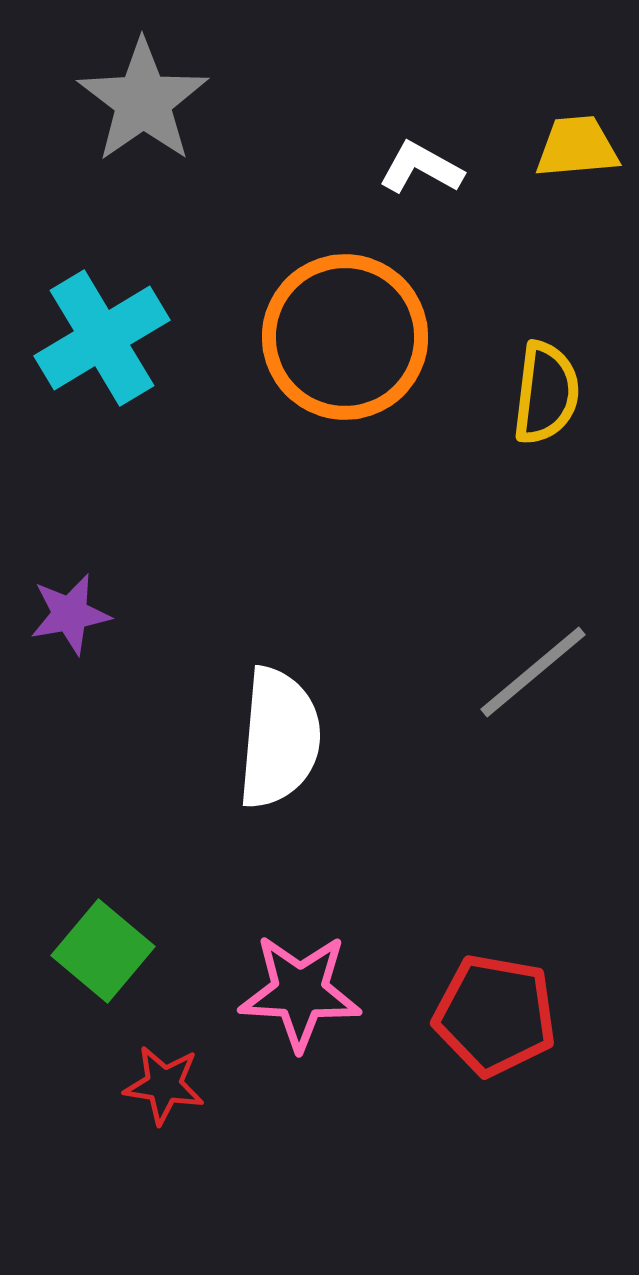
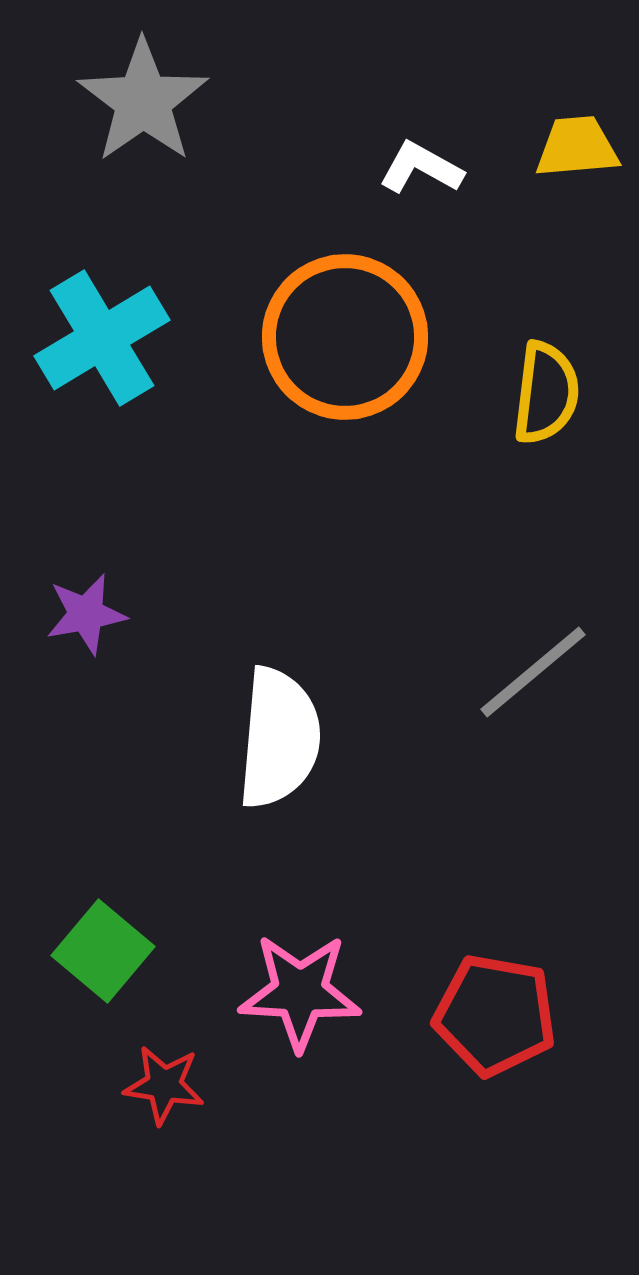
purple star: moved 16 px right
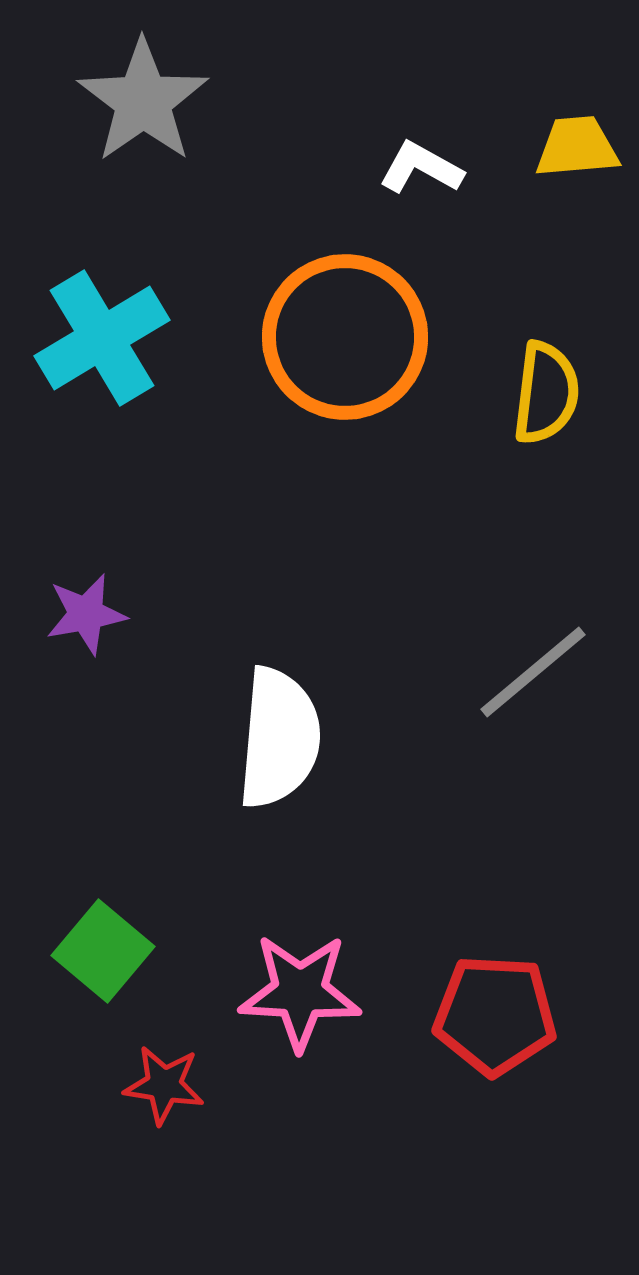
red pentagon: rotated 7 degrees counterclockwise
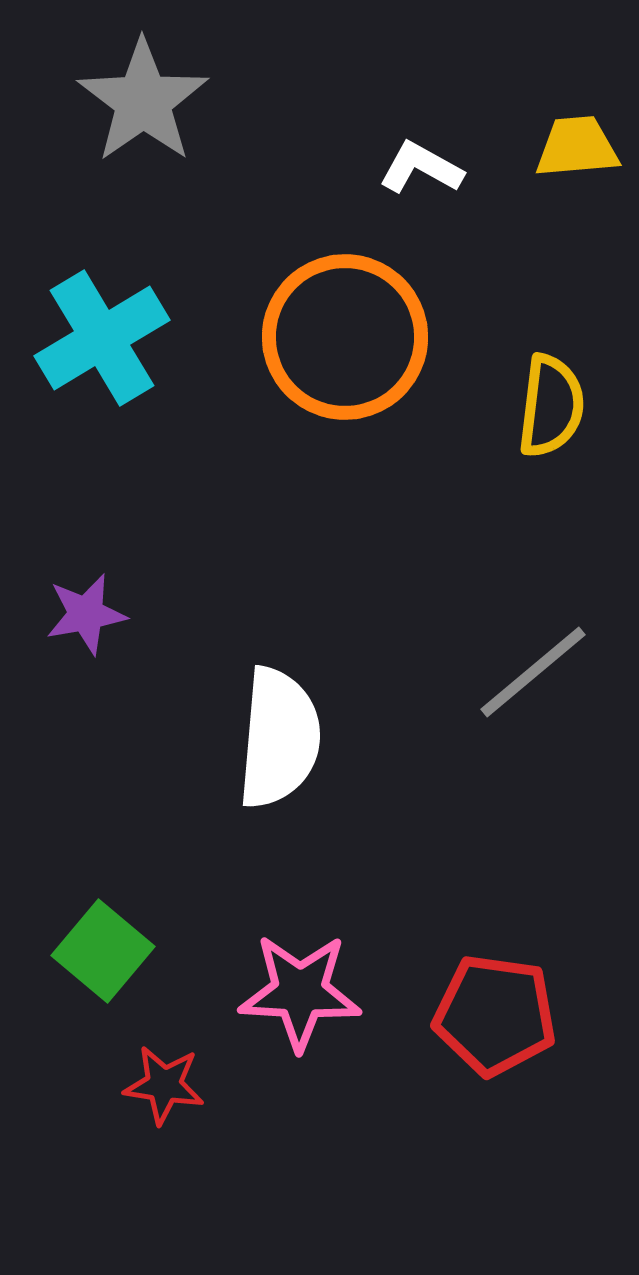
yellow semicircle: moved 5 px right, 13 px down
red pentagon: rotated 5 degrees clockwise
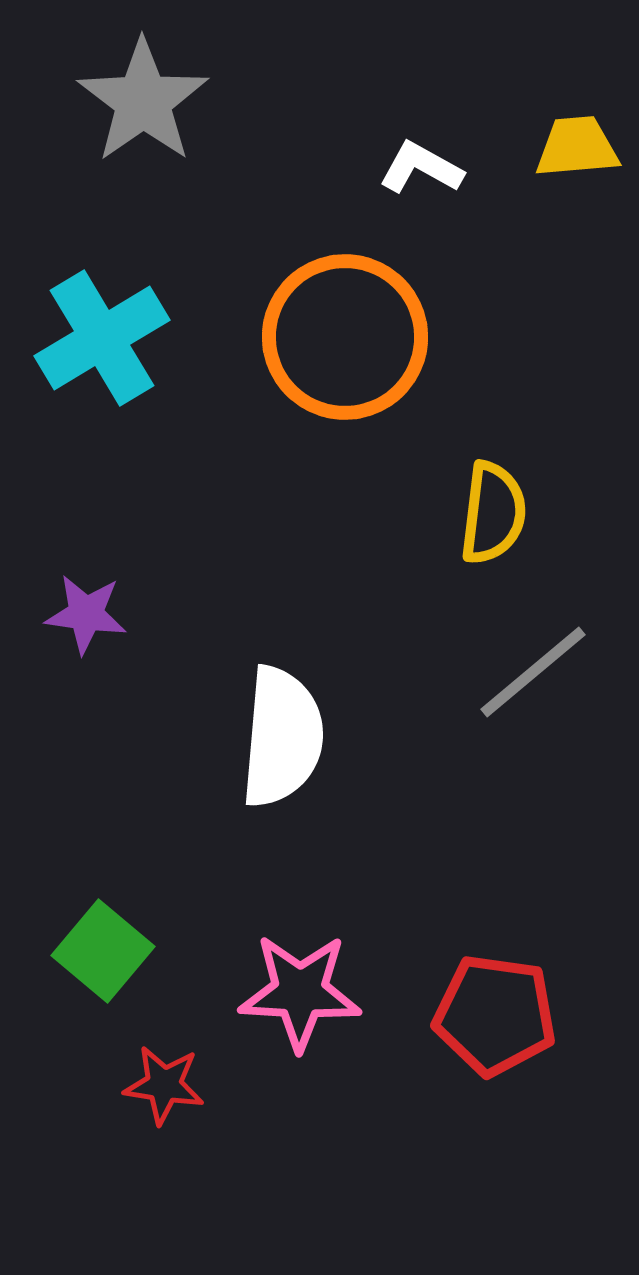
yellow semicircle: moved 58 px left, 107 px down
purple star: rotated 18 degrees clockwise
white semicircle: moved 3 px right, 1 px up
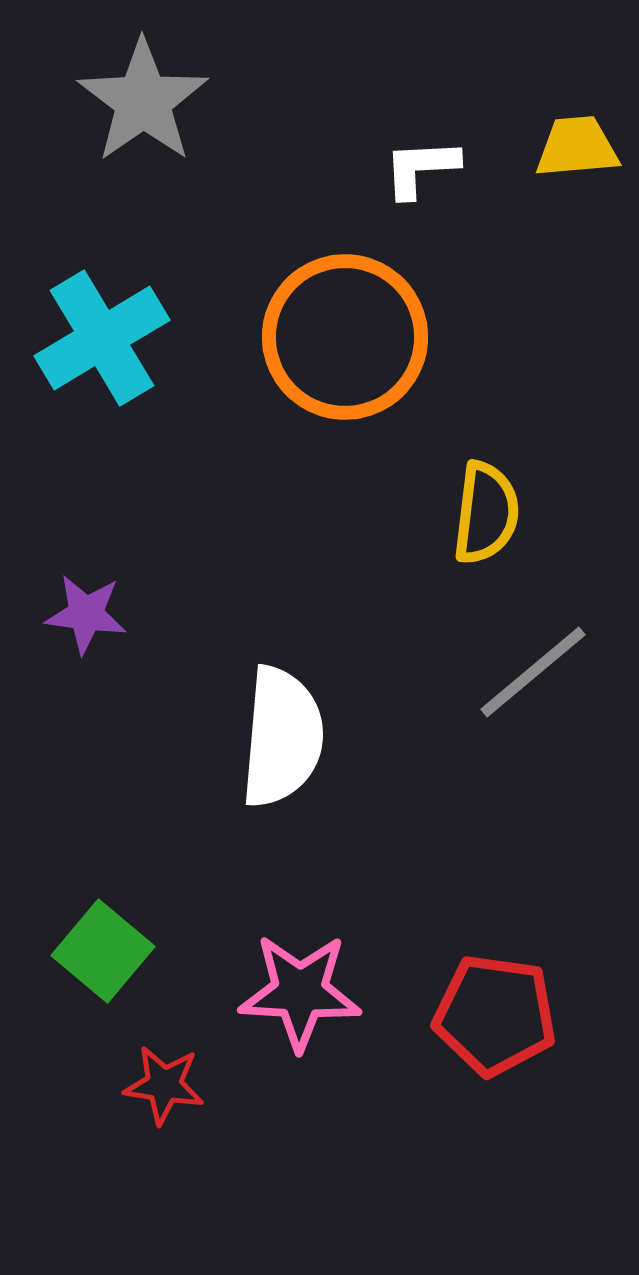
white L-shape: rotated 32 degrees counterclockwise
yellow semicircle: moved 7 px left
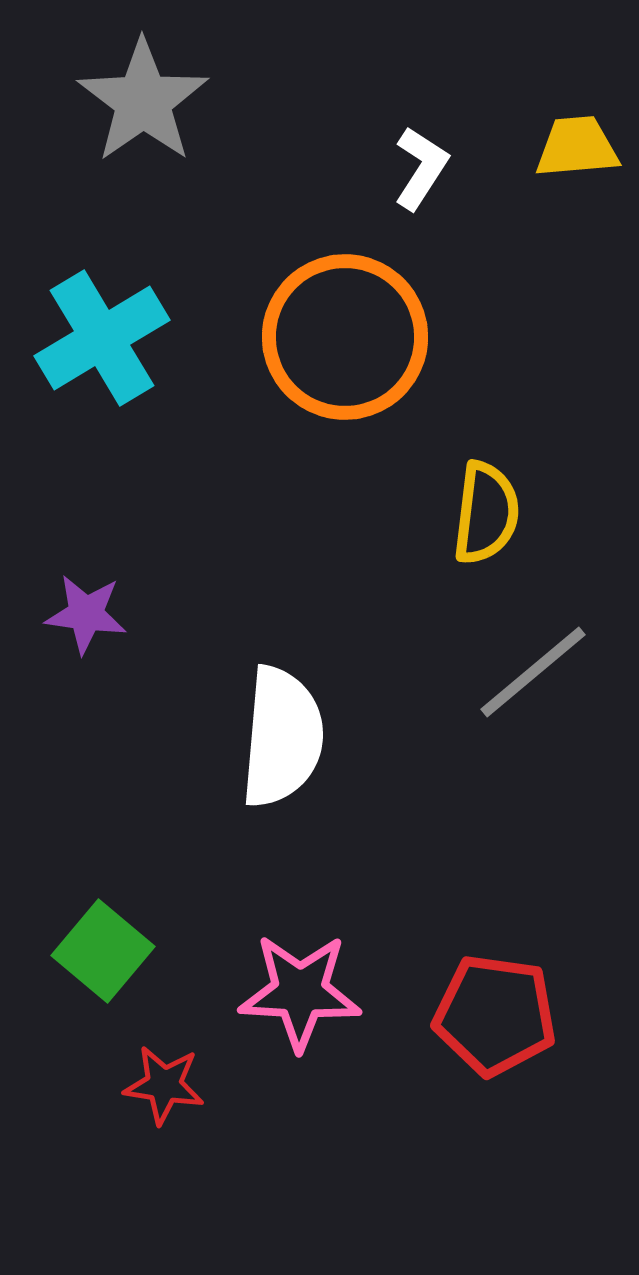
white L-shape: rotated 126 degrees clockwise
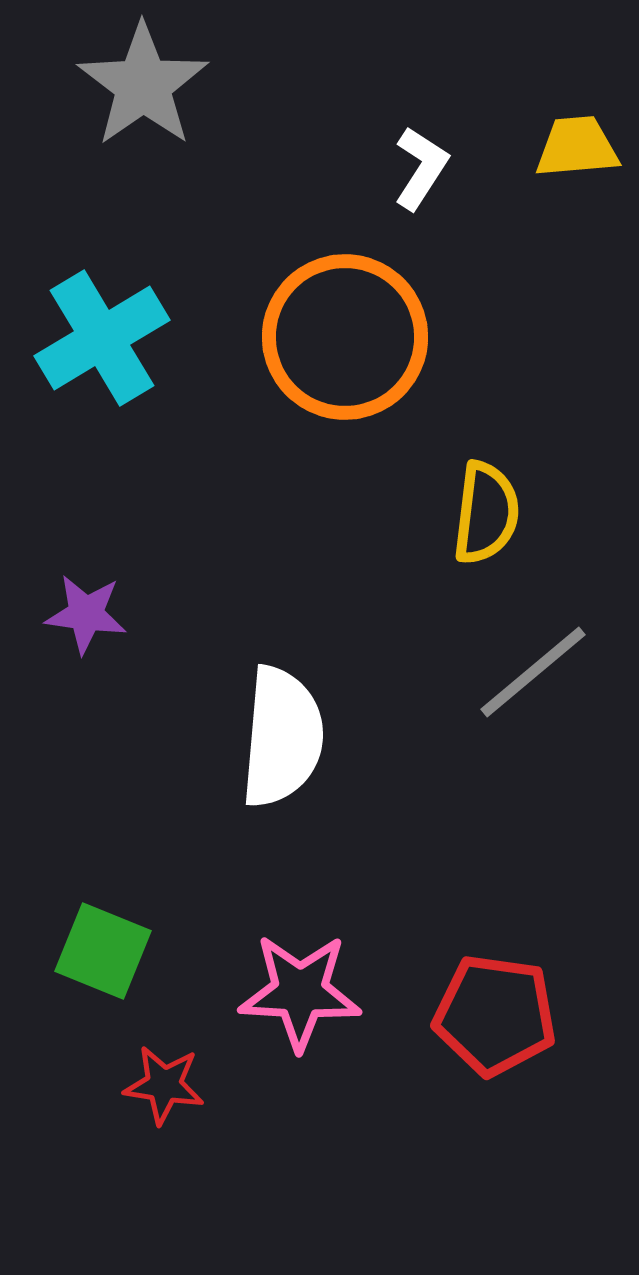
gray star: moved 16 px up
green square: rotated 18 degrees counterclockwise
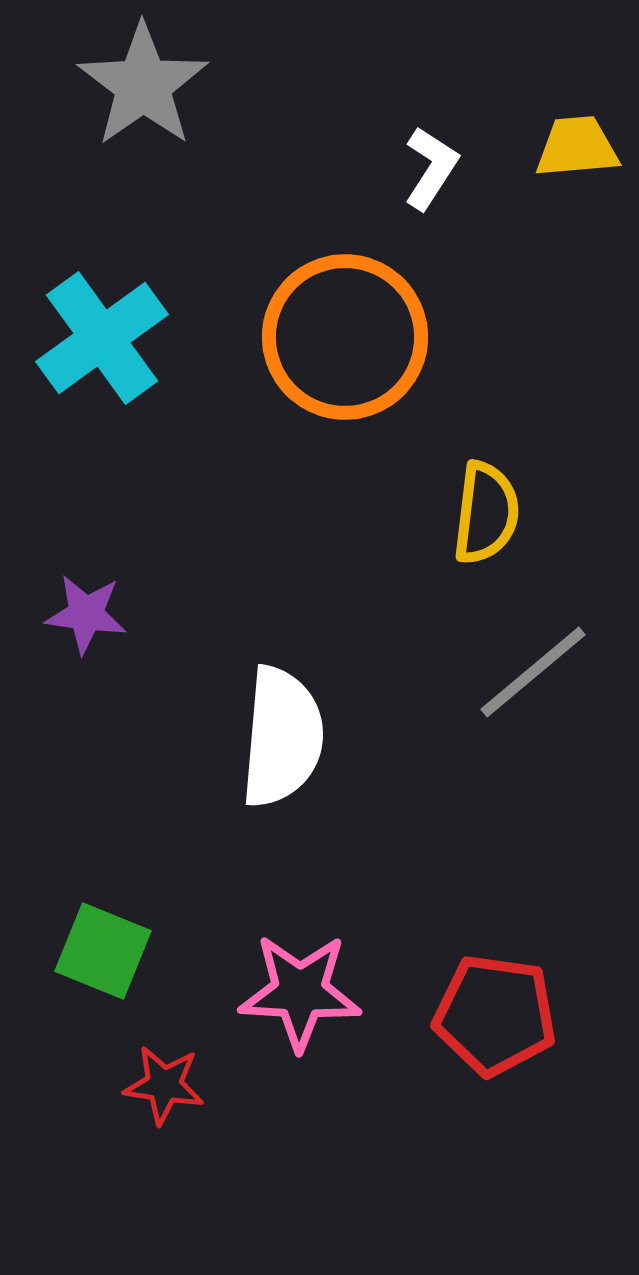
white L-shape: moved 10 px right
cyan cross: rotated 5 degrees counterclockwise
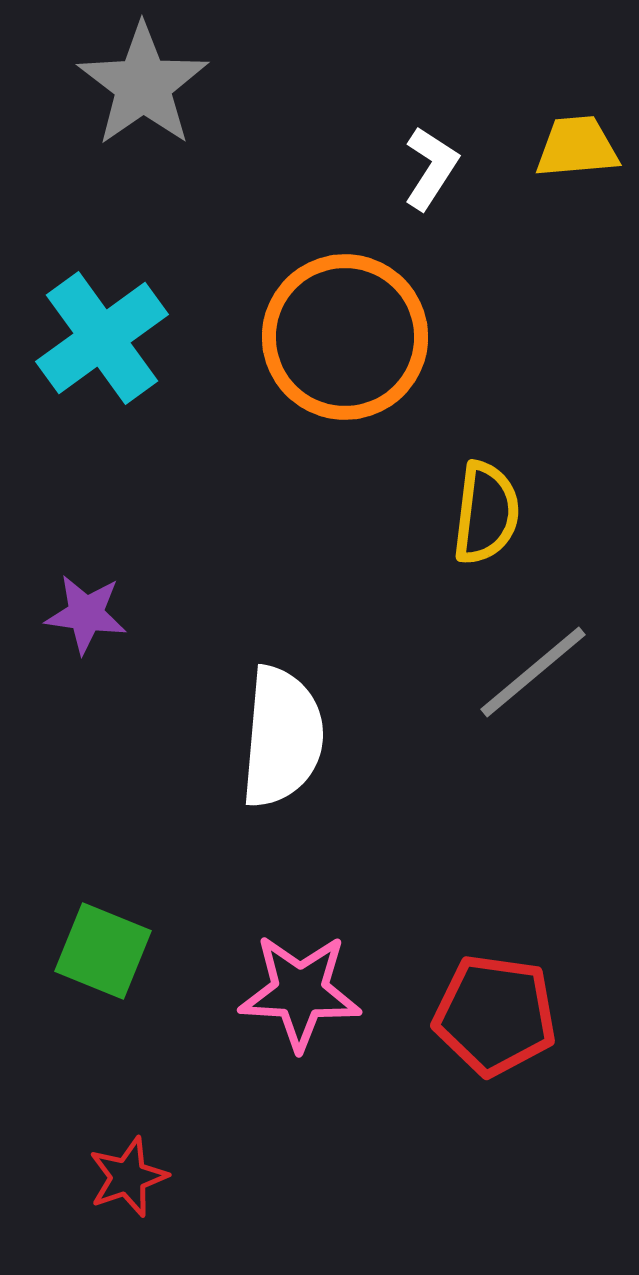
red star: moved 36 px left, 92 px down; rotated 28 degrees counterclockwise
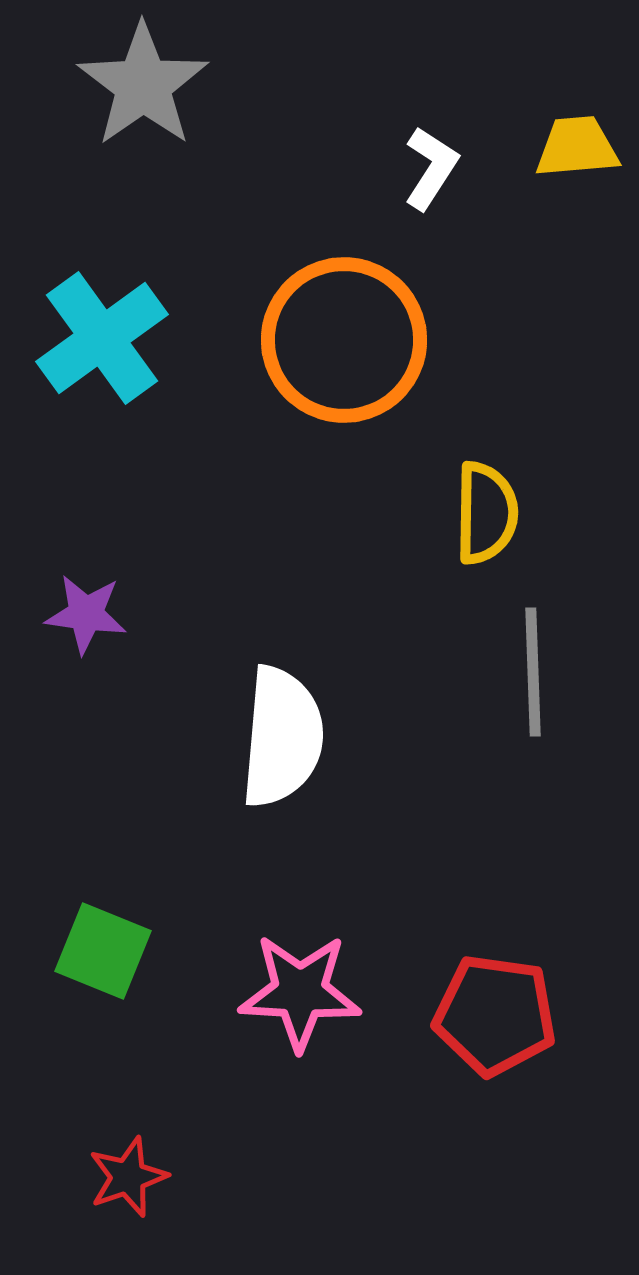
orange circle: moved 1 px left, 3 px down
yellow semicircle: rotated 6 degrees counterclockwise
gray line: rotated 52 degrees counterclockwise
